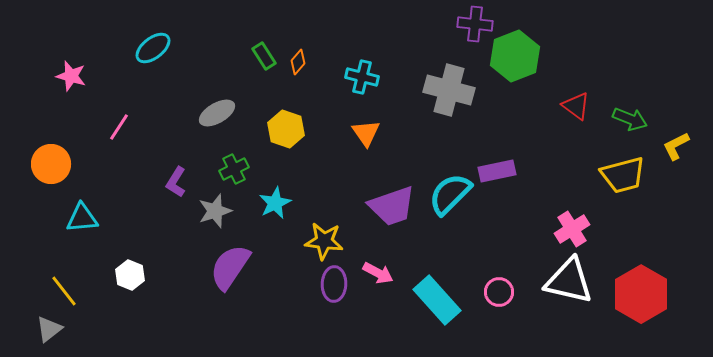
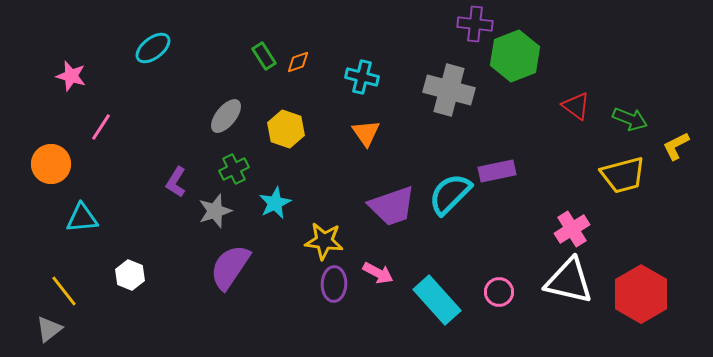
orange diamond: rotated 30 degrees clockwise
gray ellipse: moved 9 px right, 3 px down; rotated 21 degrees counterclockwise
pink line: moved 18 px left
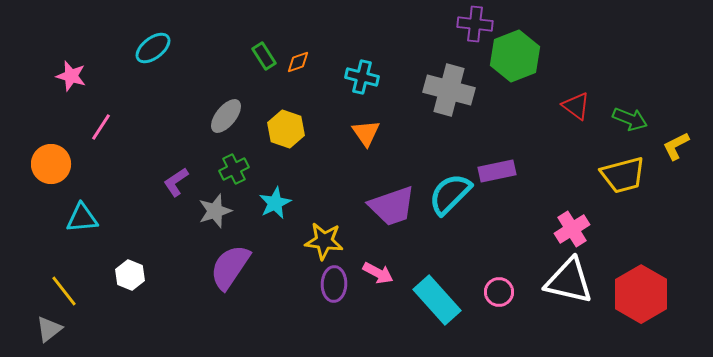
purple L-shape: rotated 24 degrees clockwise
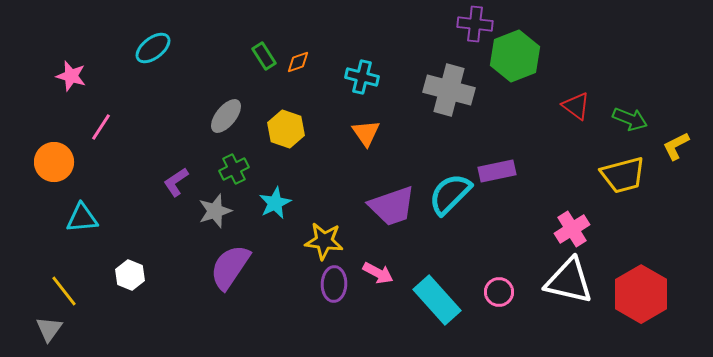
orange circle: moved 3 px right, 2 px up
gray triangle: rotated 16 degrees counterclockwise
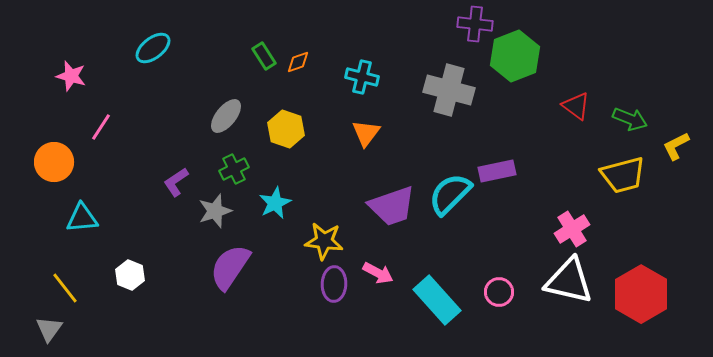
orange triangle: rotated 12 degrees clockwise
yellow line: moved 1 px right, 3 px up
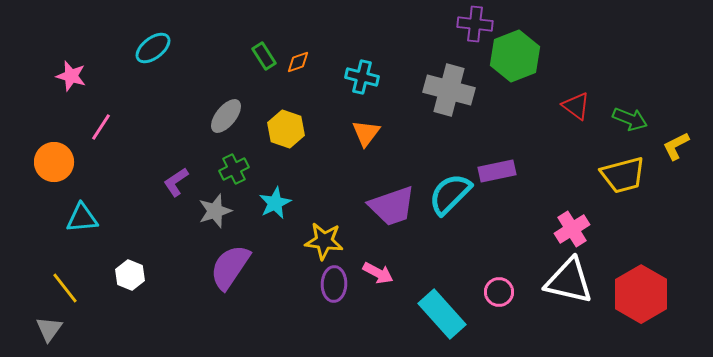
cyan rectangle: moved 5 px right, 14 px down
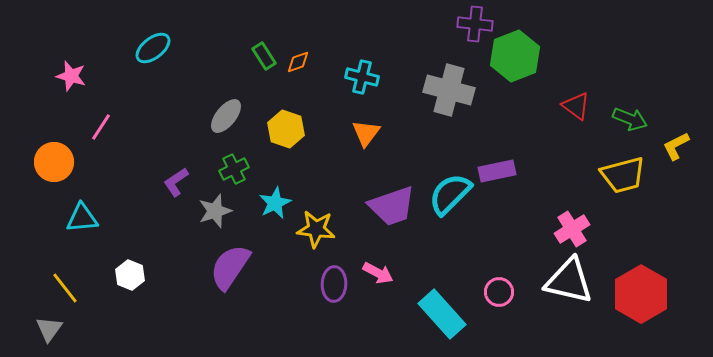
yellow star: moved 8 px left, 12 px up
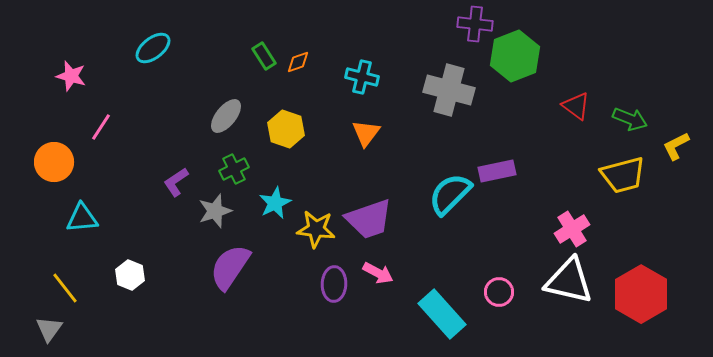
purple trapezoid: moved 23 px left, 13 px down
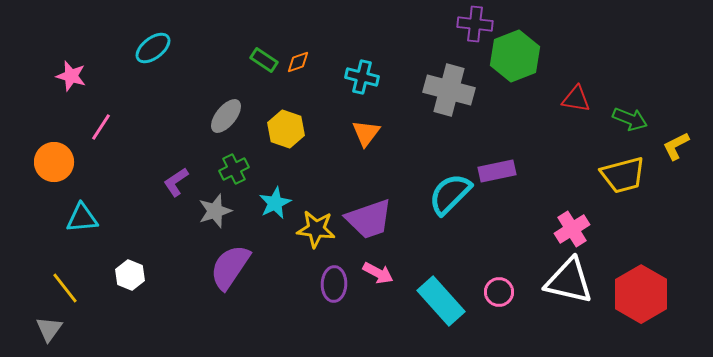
green rectangle: moved 4 px down; rotated 24 degrees counterclockwise
red triangle: moved 7 px up; rotated 28 degrees counterclockwise
cyan rectangle: moved 1 px left, 13 px up
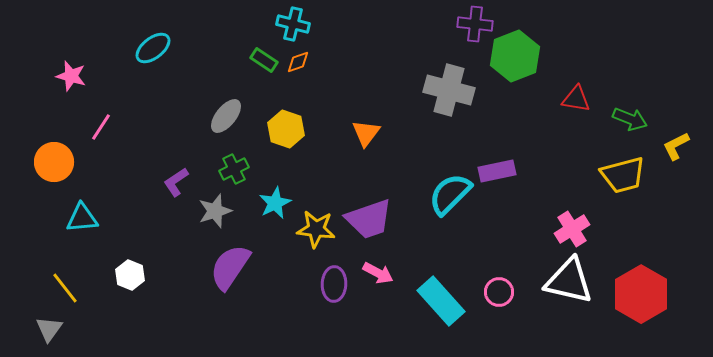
cyan cross: moved 69 px left, 53 px up
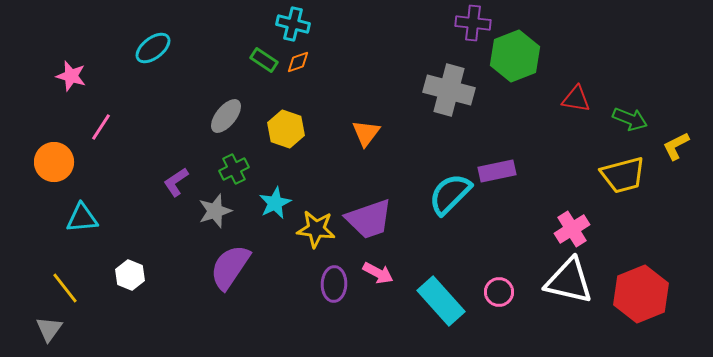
purple cross: moved 2 px left, 1 px up
red hexagon: rotated 8 degrees clockwise
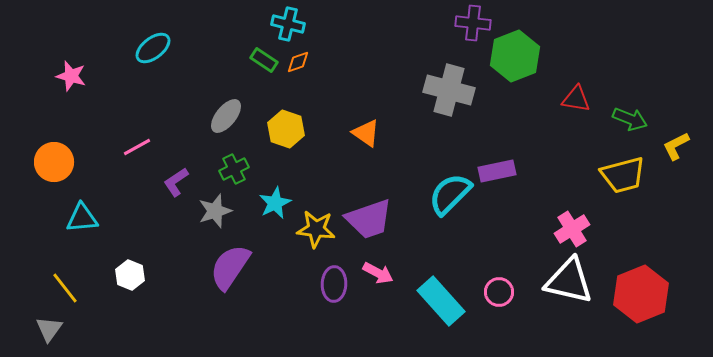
cyan cross: moved 5 px left
pink line: moved 36 px right, 20 px down; rotated 28 degrees clockwise
orange triangle: rotated 32 degrees counterclockwise
